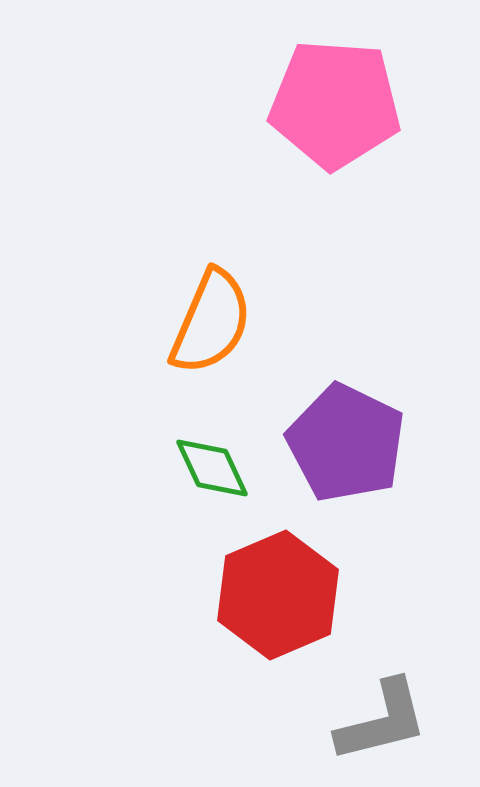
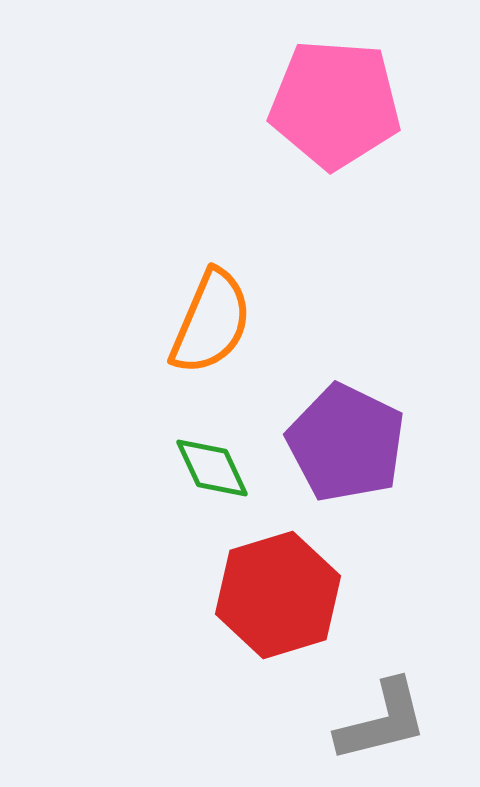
red hexagon: rotated 6 degrees clockwise
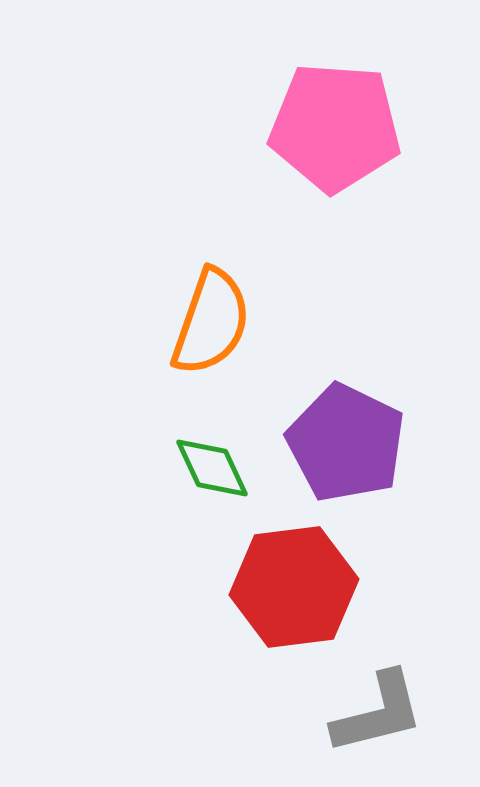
pink pentagon: moved 23 px down
orange semicircle: rotated 4 degrees counterclockwise
red hexagon: moved 16 px right, 8 px up; rotated 10 degrees clockwise
gray L-shape: moved 4 px left, 8 px up
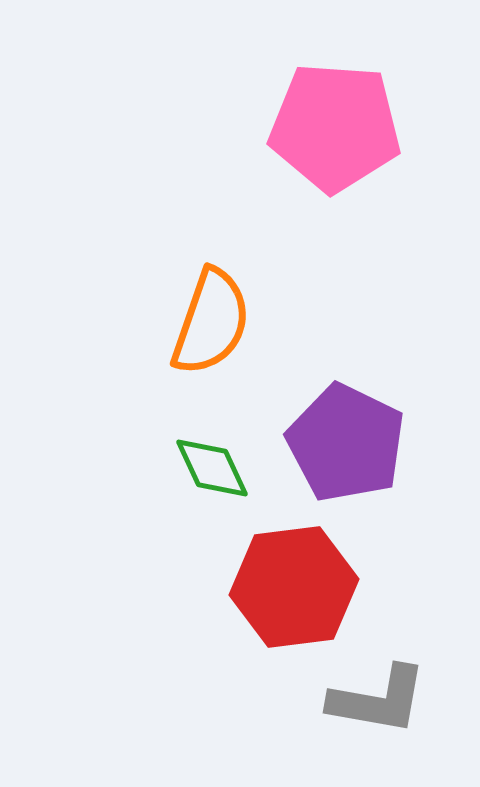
gray L-shape: moved 13 px up; rotated 24 degrees clockwise
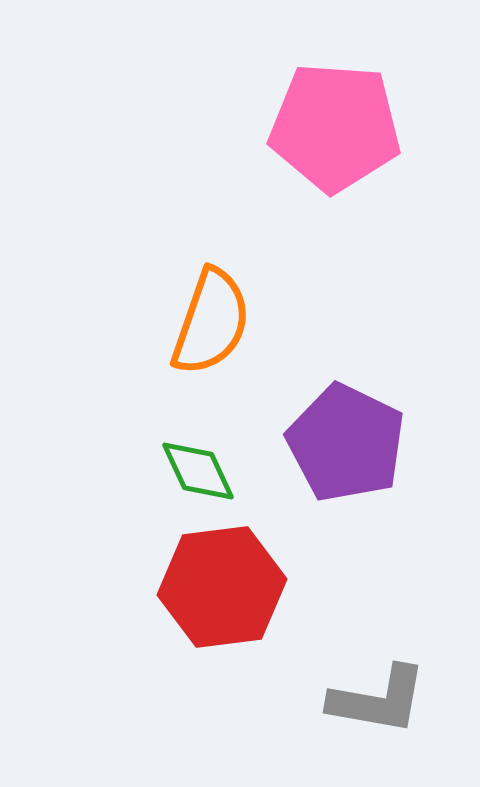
green diamond: moved 14 px left, 3 px down
red hexagon: moved 72 px left
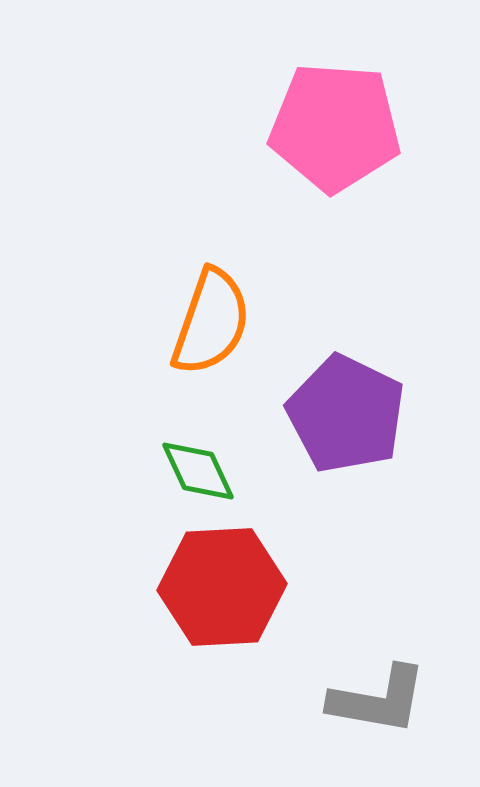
purple pentagon: moved 29 px up
red hexagon: rotated 4 degrees clockwise
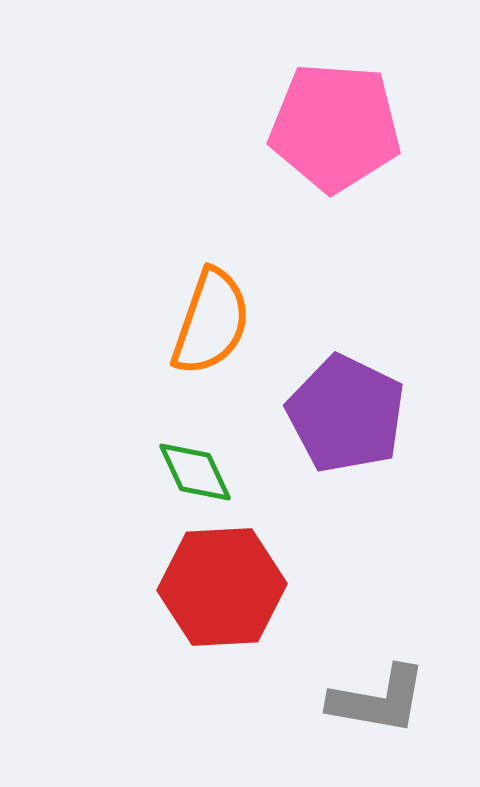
green diamond: moved 3 px left, 1 px down
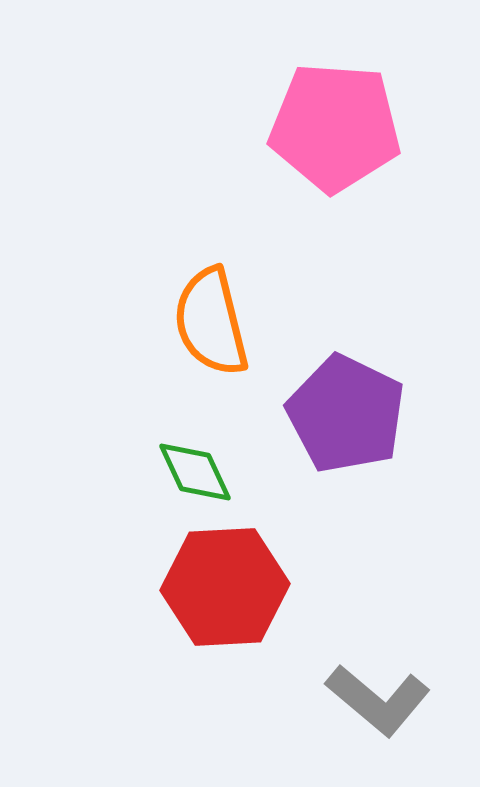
orange semicircle: rotated 147 degrees clockwise
red hexagon: moved 3 px right
gray L-shape: rotated 30 degrees clockwise
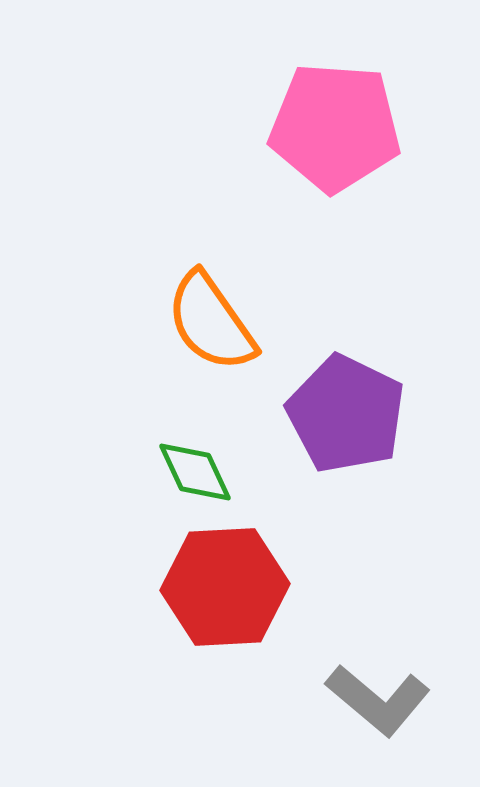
orange semicircle: rotated 21 degrees counterclockwise
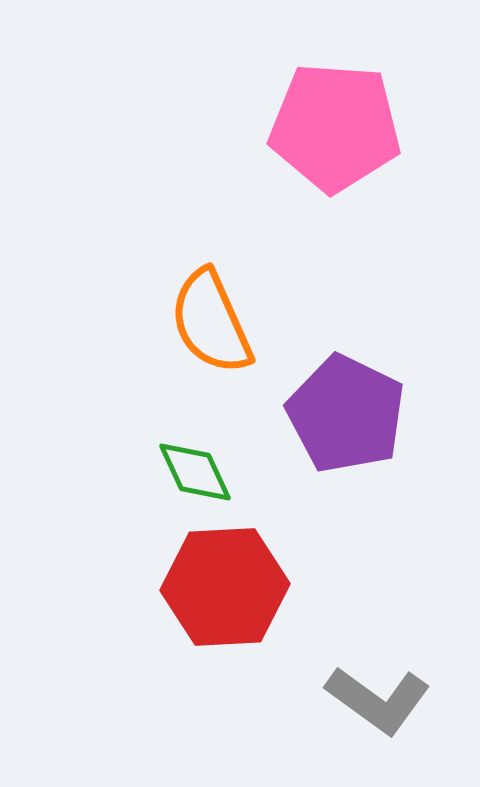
orange semicircle: rotated 11 degrees clockwise
gray L-shape: rotated 4 degrees counterclockwise
